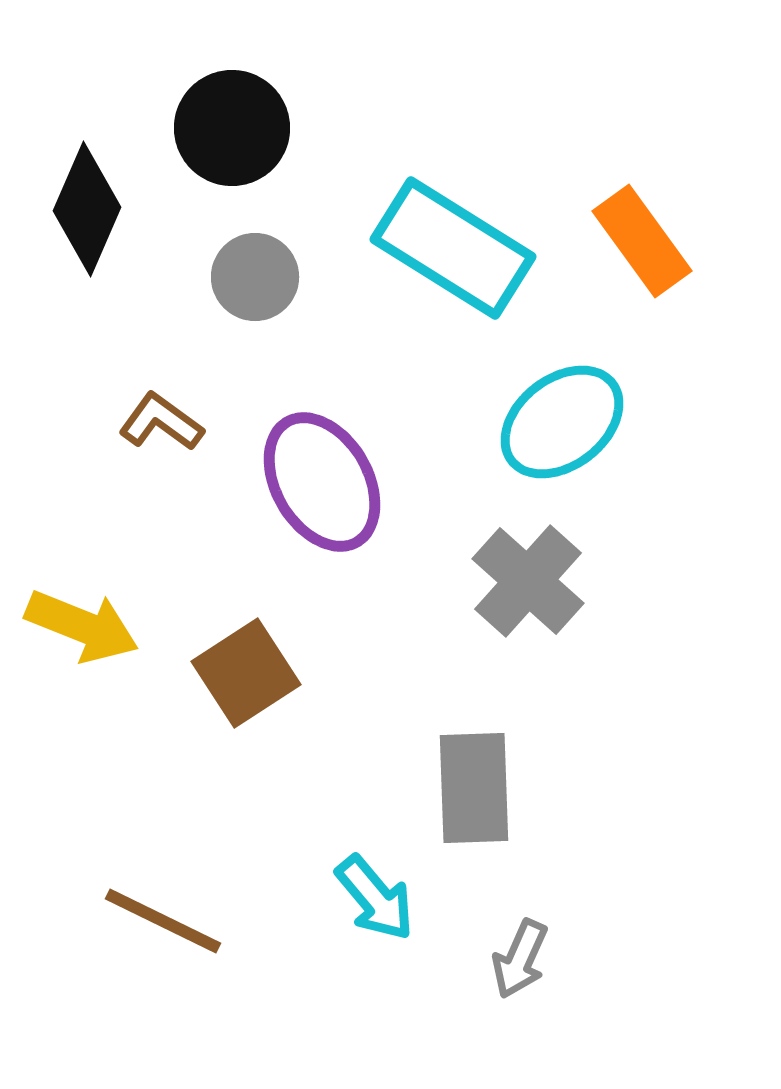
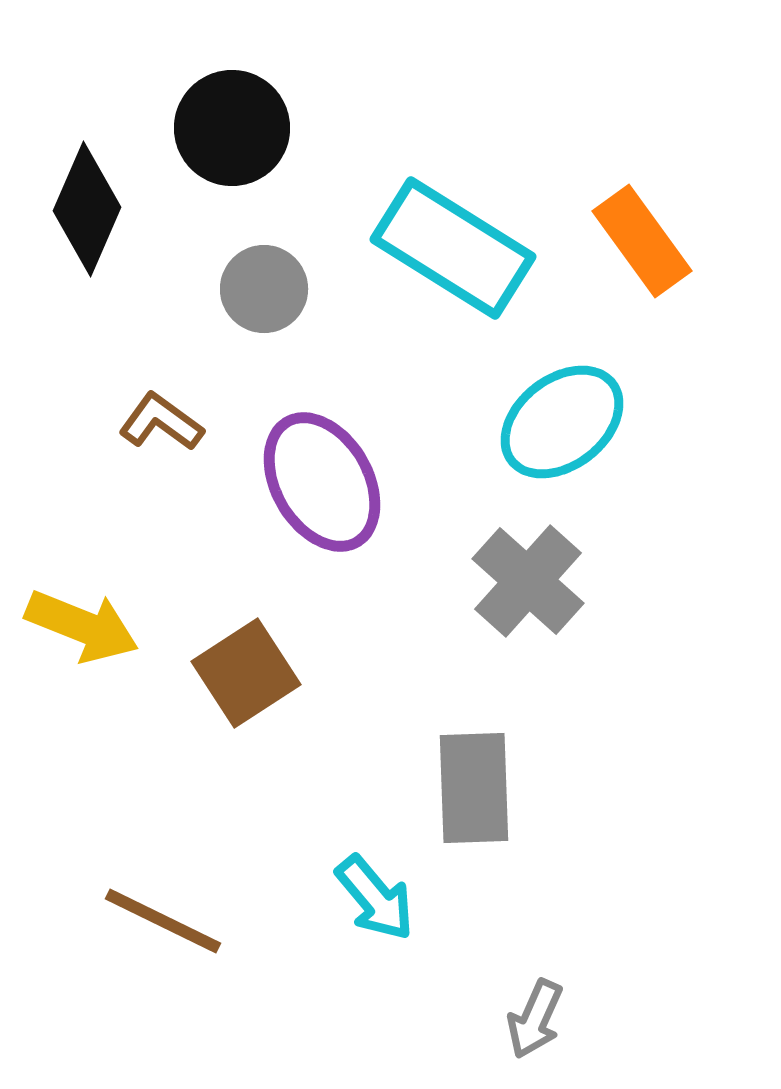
gray circle: moved 9 px right, 12 px down
gray arrow: moved 15 px right, 60 px down
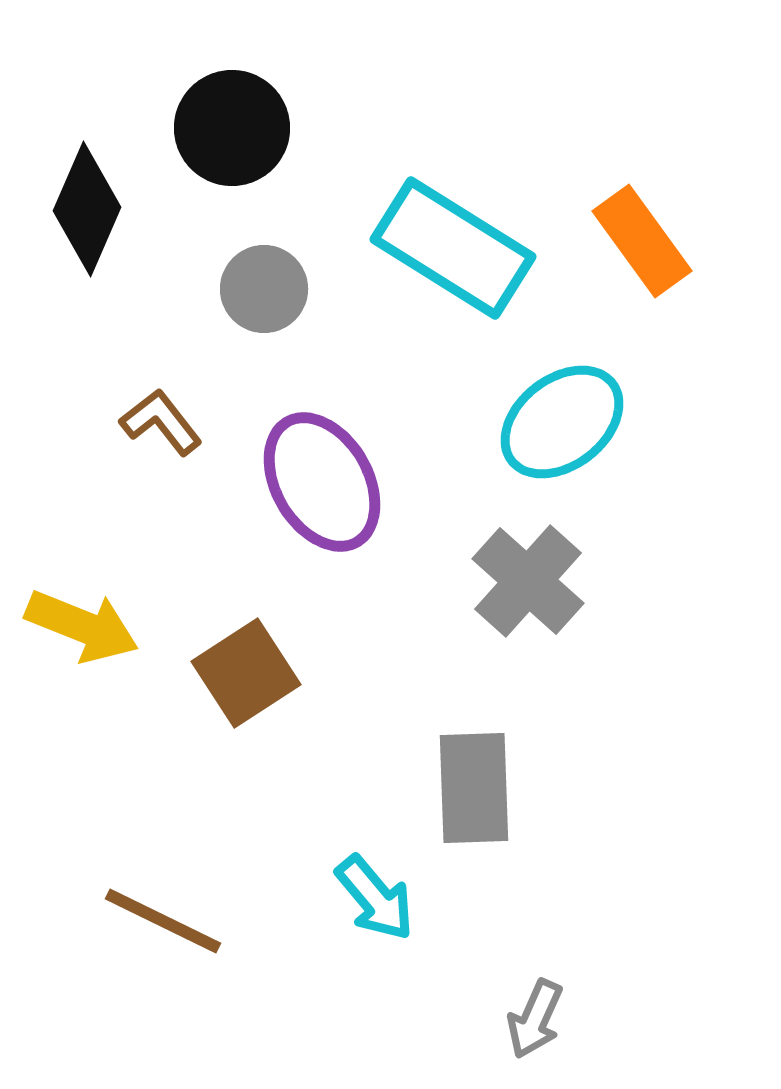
brown L-shape: rotated 16 degrees clockwise
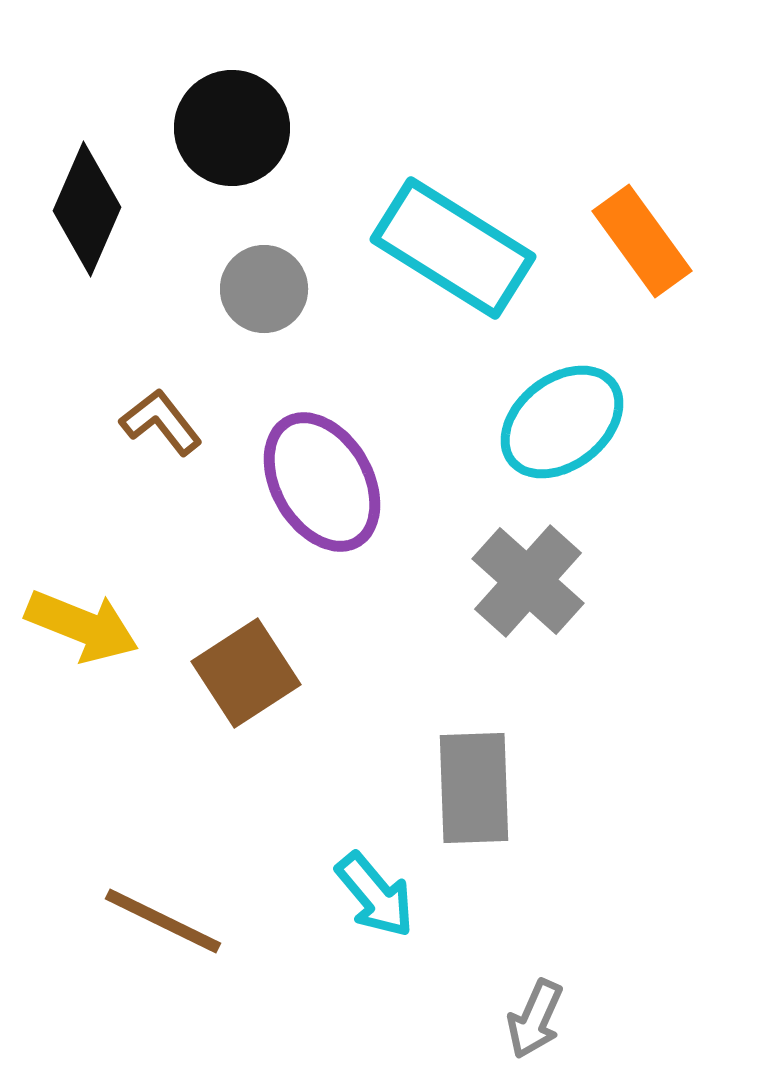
cyan arrow: moved 3 px up
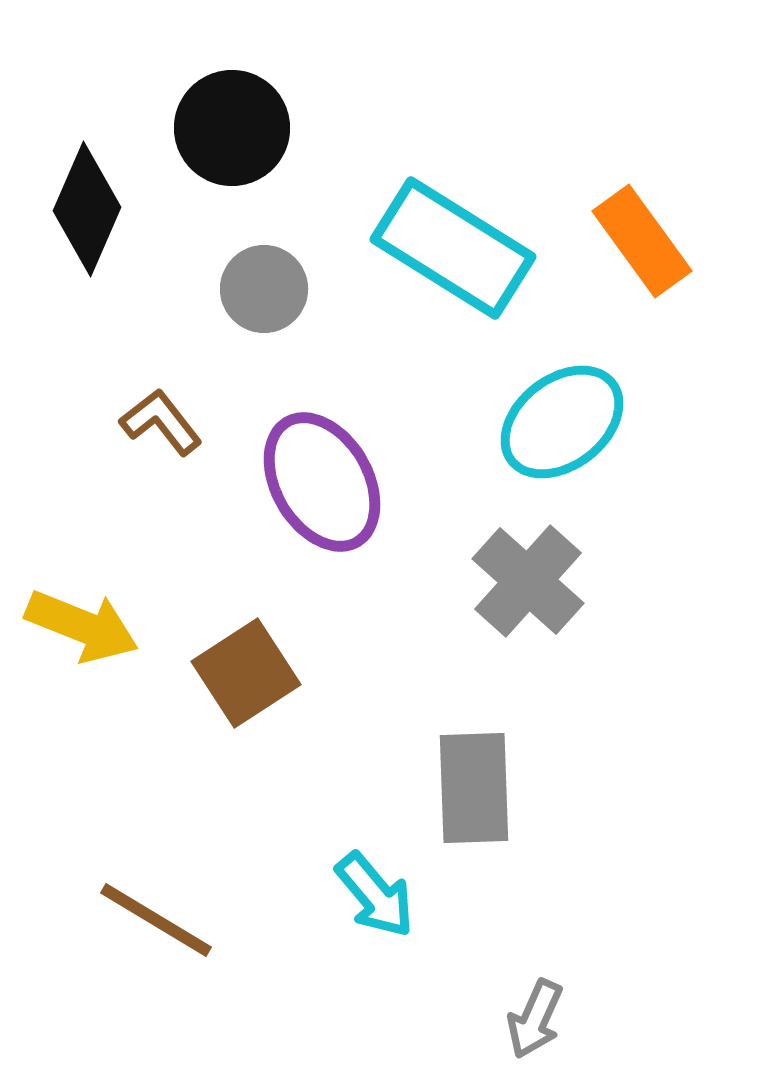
brown line: moved 7 px left, 1 px up; rotated 5 degrees clockwise
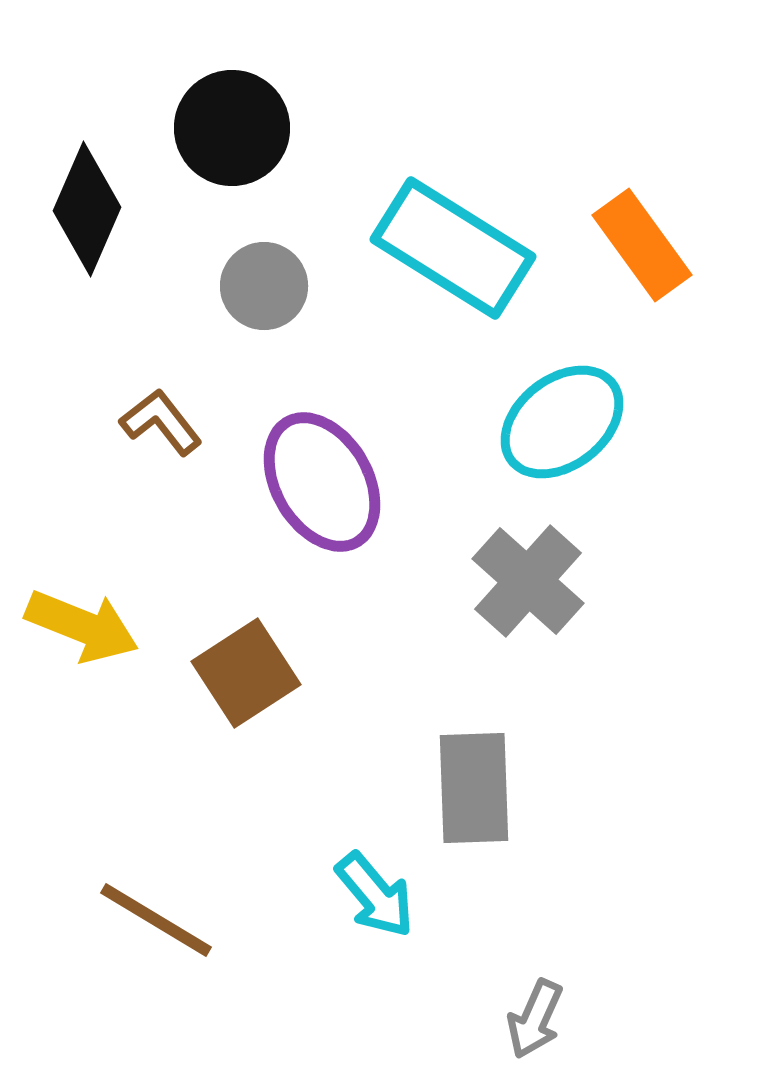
orange rectangle: moved 4 px down
gray circle: moved 3 px up
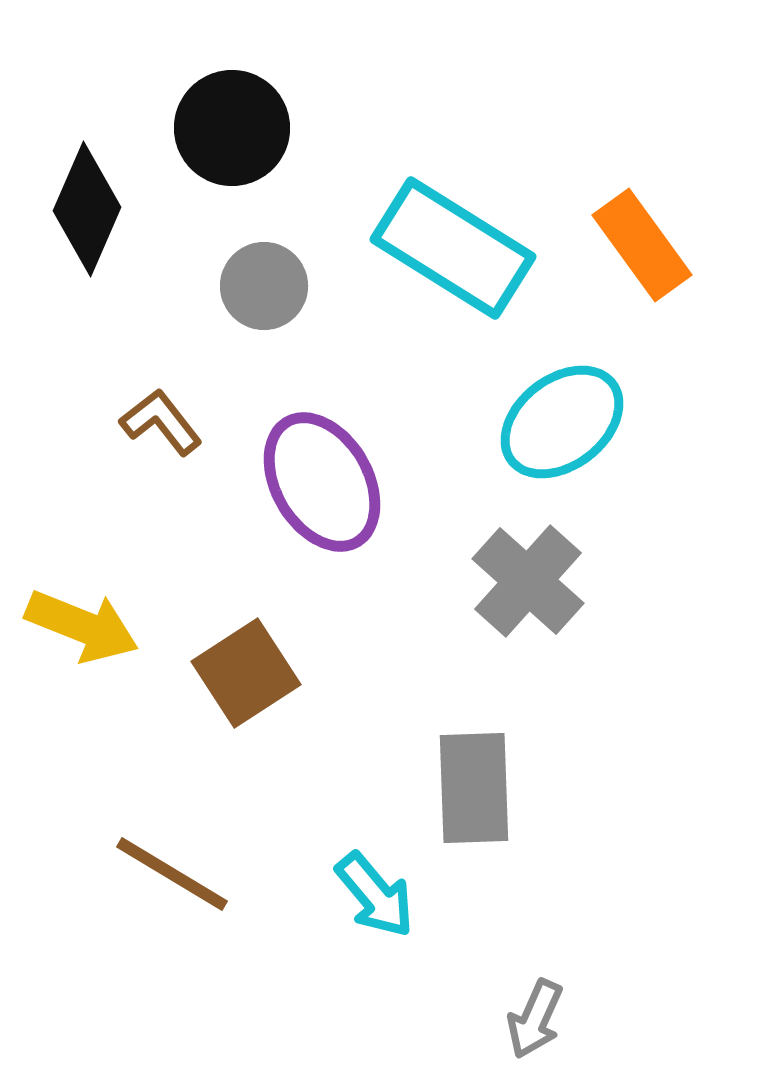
brown line: moved 16 px right, 46 px up
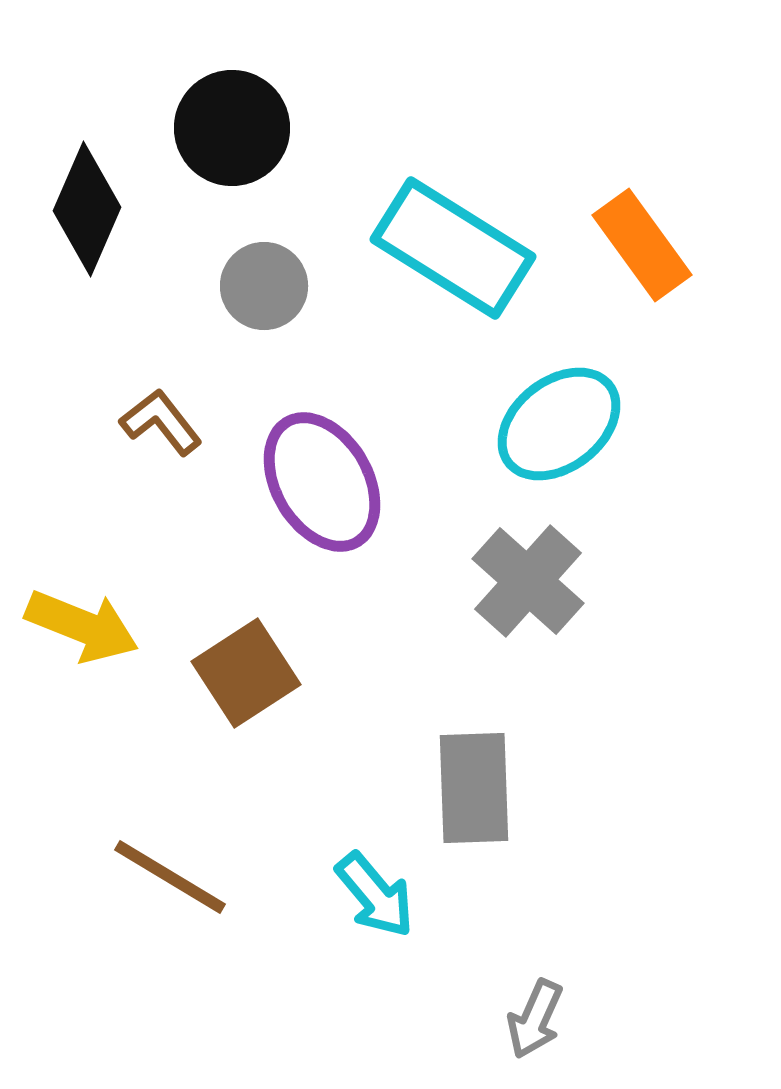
cyan ellipse: moved 3 px left, 2 px down
brown line: moved 2 px left, 3 px down
